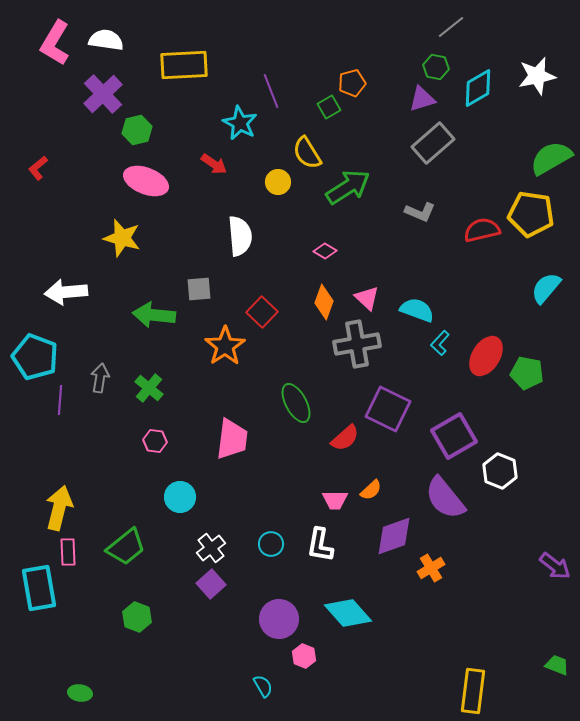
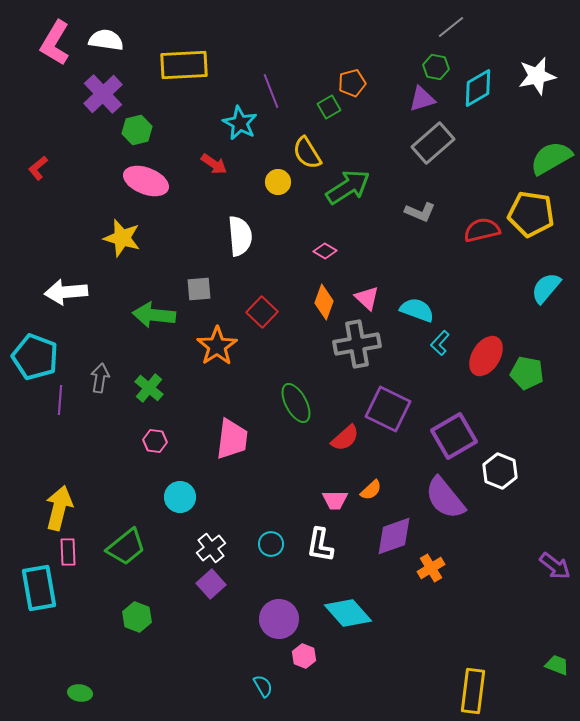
orange star at (225, 346): moved 8 px left
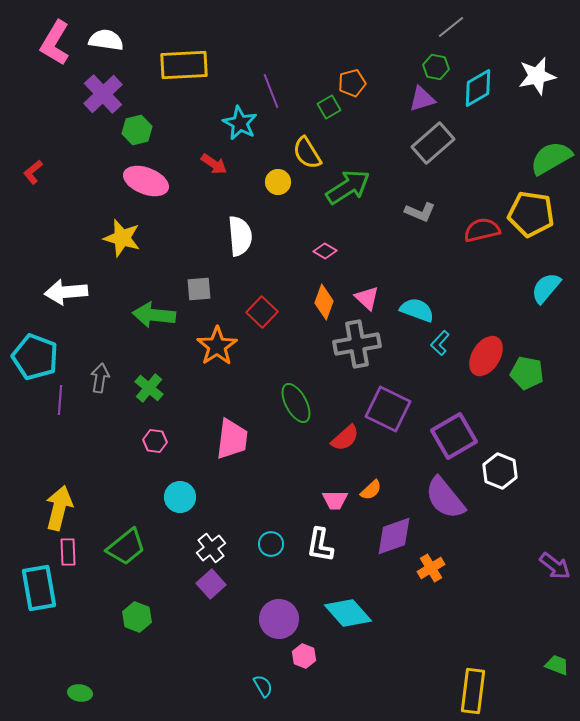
red L-shape at (38, 168): moved 5 px left, 4 px down
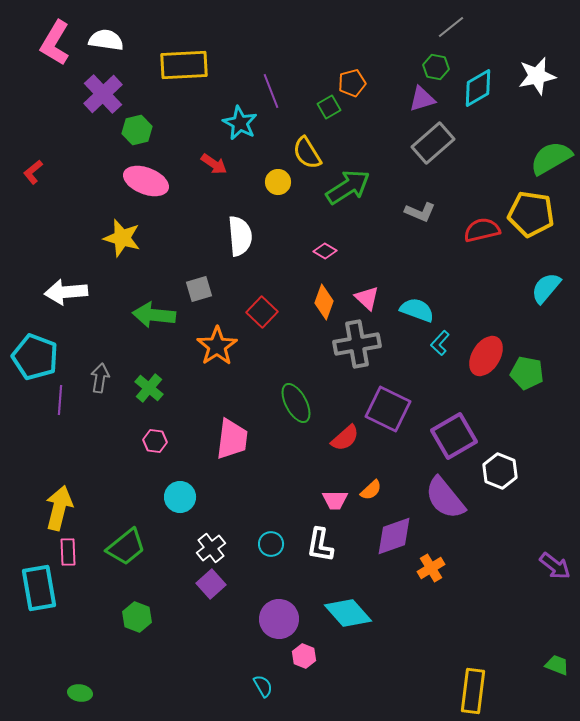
gray square at (199, 289): rotated 12 degrees counterclockwise
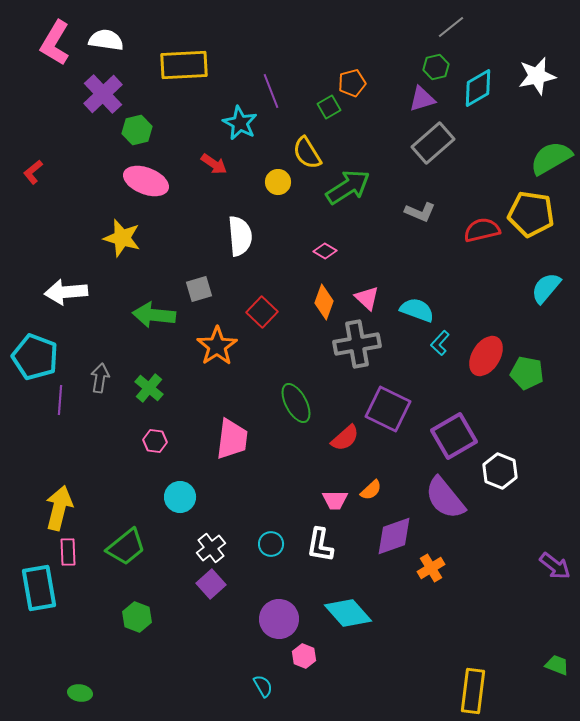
green hexagon at (436, 67): rotated 25 degrees counterclockwise
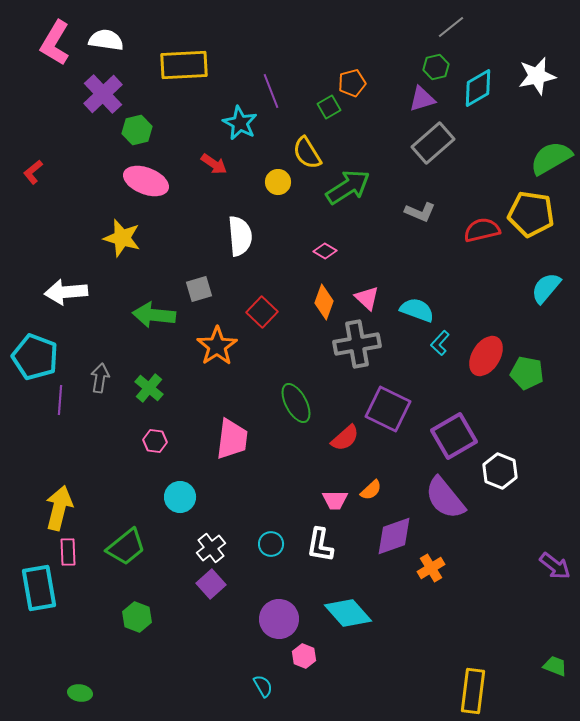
green trapezoid at (557, 665): moved 2 px left, 1 px down
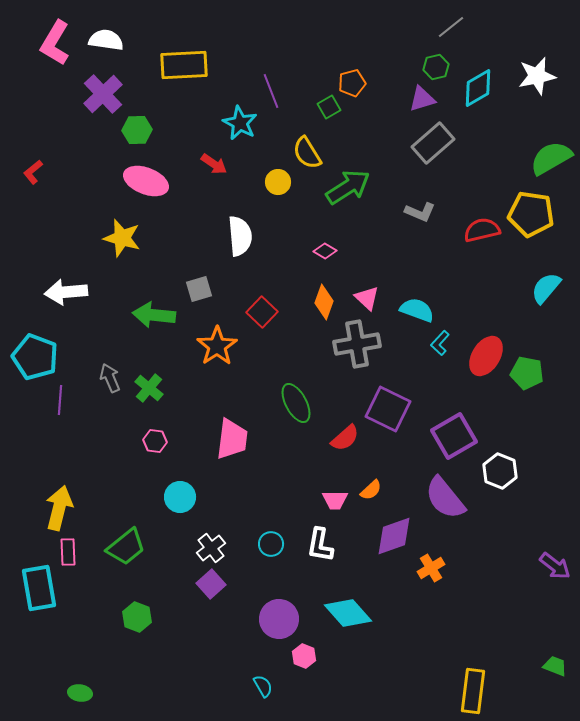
green hexagon at (137, 130): rotated 12 degrees clockwise
gray arrow at (100, 378): moved 10 px right; rotated 32 degrees counterclockwise
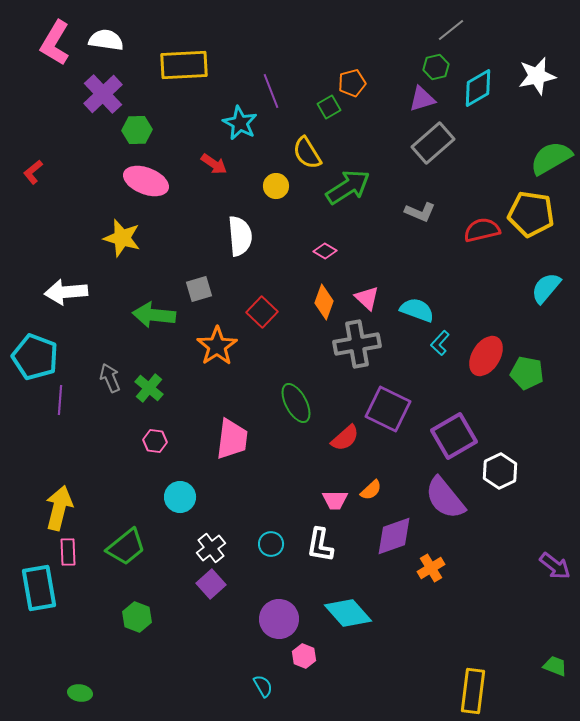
gray line at (451, 27): moved 3 px down
yellow circle at (278, 182): moved 2 px left, 4 px down
white hexagon at (500, 471): rotated 12 degrees clockwise
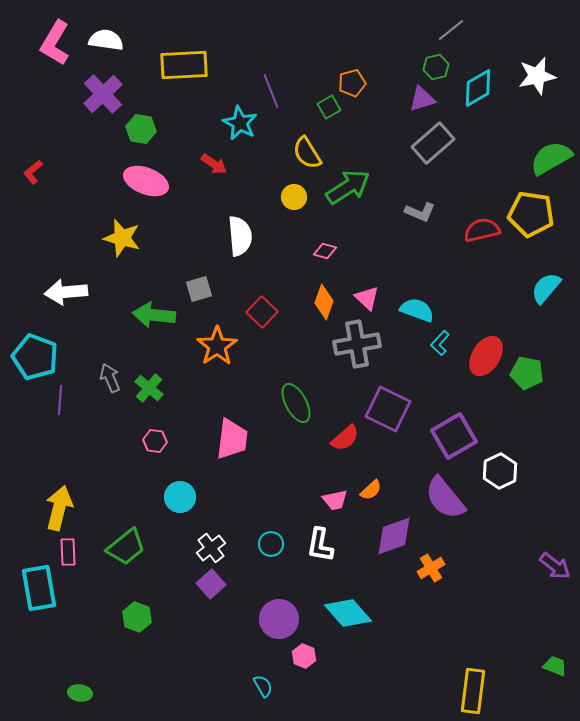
green hexagon at (137, 130): moved 4 px right, 1 px up; rotated 12 degrees clockwise
yellow circle at (276, 186): moved 18 px right, 11 px down
pink diamond at (325, 251): rotated 15 degrees counterclockwise
pink trapezoid at (335, 500): rotated 12 degrees counterclockwise
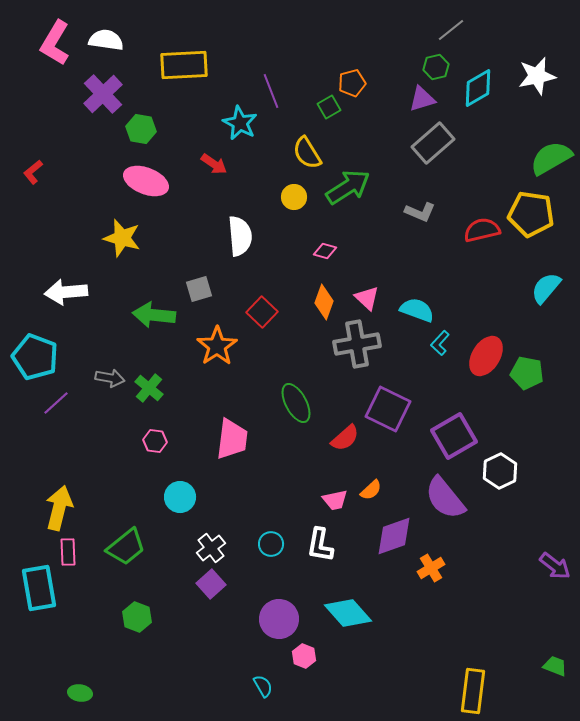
gray arrow at (110, 378): rotated 124 degrees clockwise
purple line at (60, 400): moved 4 px left, 3 px down; rotated 44 degrees clockwise
